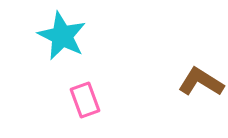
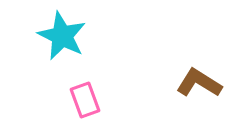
brown L-shape: moved 2 px left, 1 px down
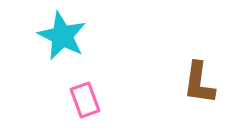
brown L-shape: rotated 114 degrees counterclockwise
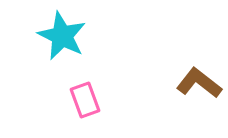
brown L-shape: rotated 120 degrees clockwise
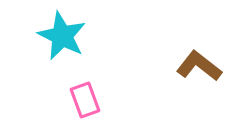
brown L-shape: moved 17 px up
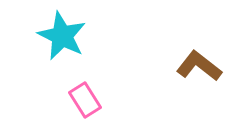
pink rectangle: rotated 12 degrees counterclockwise
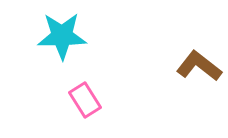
cyan star: rotated 27 degrees counterclockwise
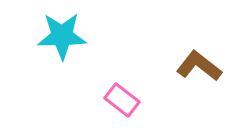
pink rectangle: moved 37 px right; rotated 20 degrees counterclockwise
